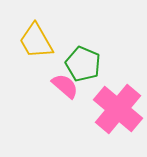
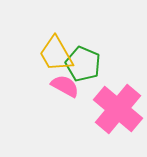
yellow trapezoid: moved 20 px right, 13 px down
pink semicircle: rotated 12 degrees counterclockwise
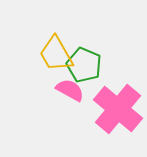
green pentagon: moved 1 px right, 1 px down
pink semicircle: moved 5 px right, 4 px down
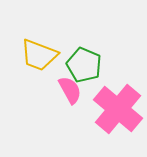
yellow trapezoid: moved 17 px left, 1 px down; rotated 39 degrees counterclockwise
pink semicircle: rotated 32 degrees clockwise
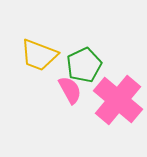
green pentagon: rotated 24 degrees clockwise
pink cross: moved 9 px up
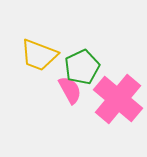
green pentagon: moved 2 px left, 2 px down
pink cross: moved 1 px up
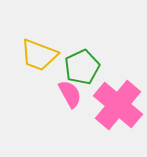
pink semicircle: moved 4 px down
pink cross: moved 6 px down
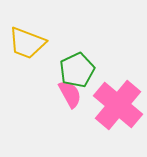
yellow trapezoid: moved 12 px left, 12 px up
green pentagon: moved 5 px left, 3 px down
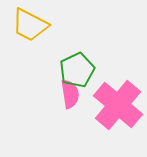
yellow trapezoid: moved 3 px right, 18 px up; rotated 6 degrees clockwise
pink semicircle: rotated 20 degrees clockwise
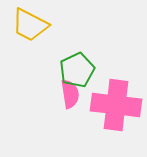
pink cross: moved 2 px left; rotated 33 degrees counterclockwise
